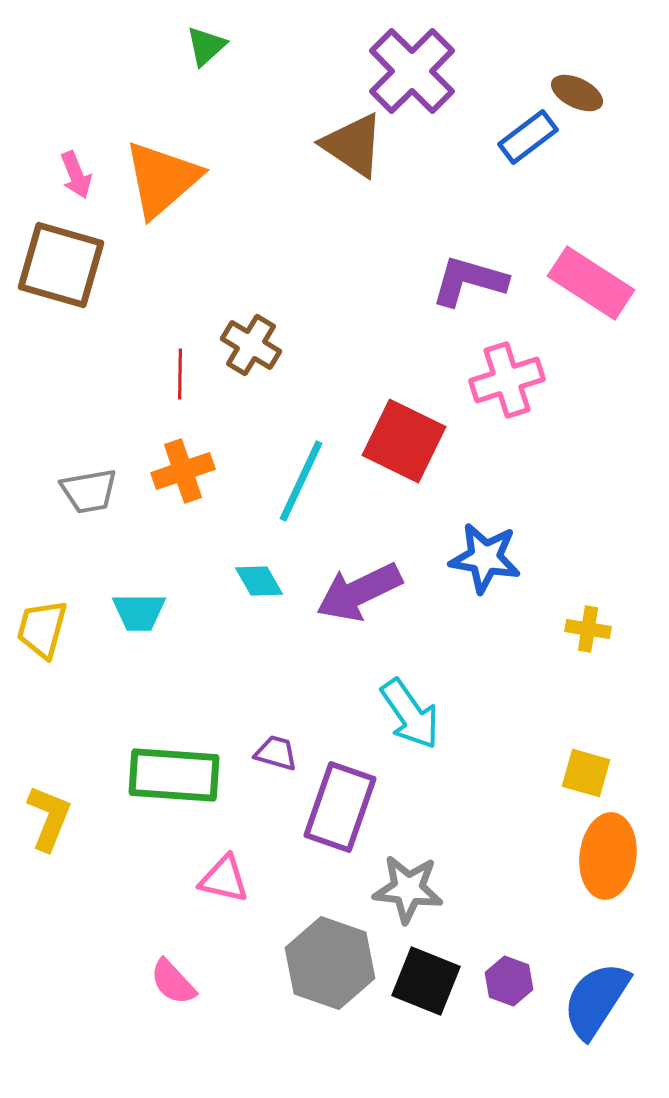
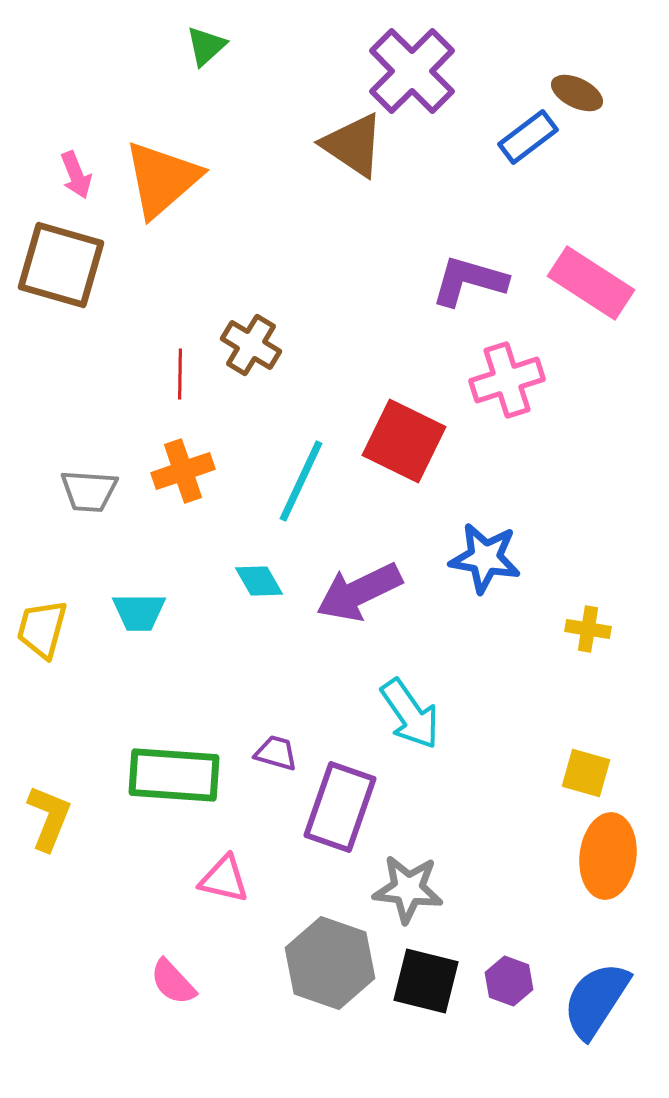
gray trapezoid: rotated 14 degrees clockwise
black square: rotated 8 degrees counterclockwise
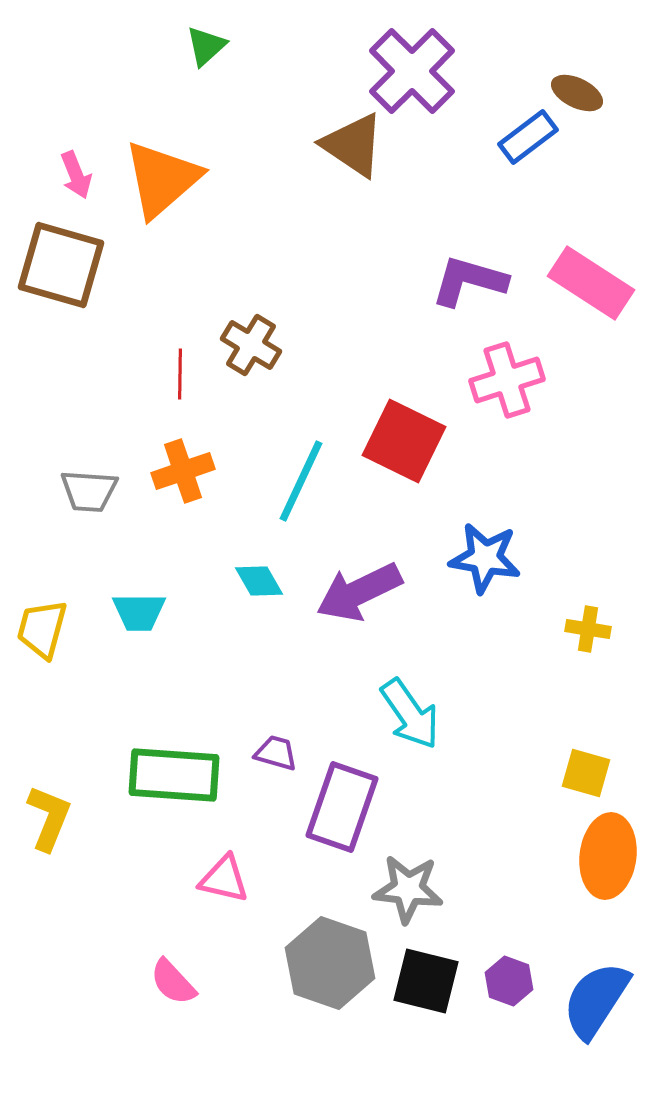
purple rectangle: moved 2 px right
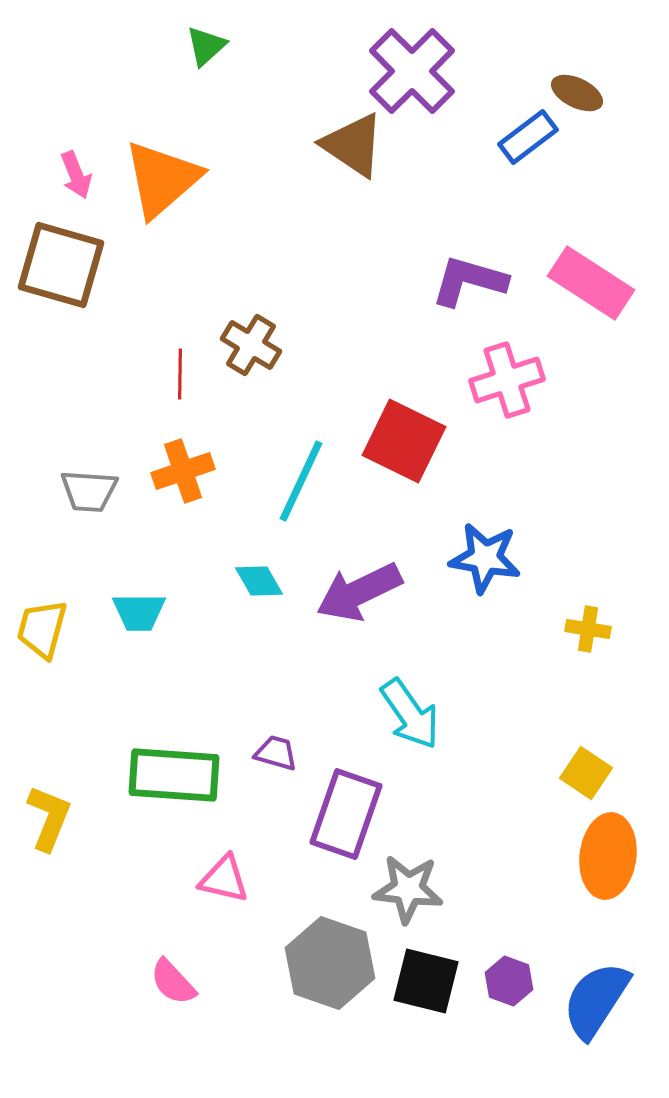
yellow square: rotated 18 degrees clockwise
purple rectangle: moved 4 px right, 7 px down
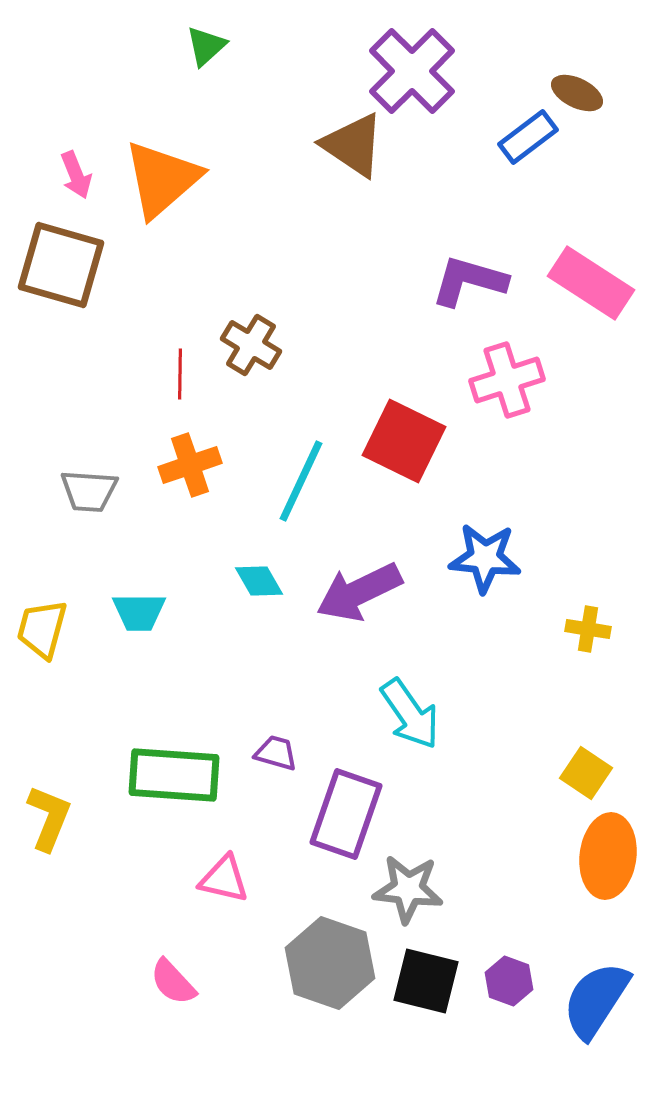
orange cross: moved 7 px right, 6 px up
blue star: rotated 4 degrees counterclockwise
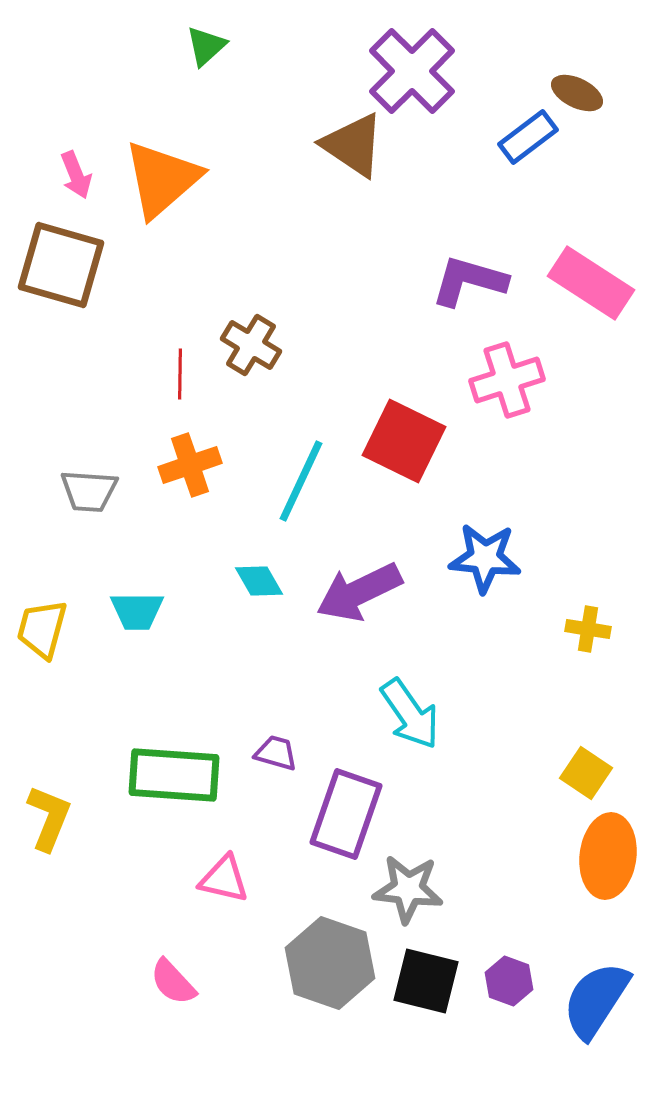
cyan trapezoid: moved 2 px left, 1 px up
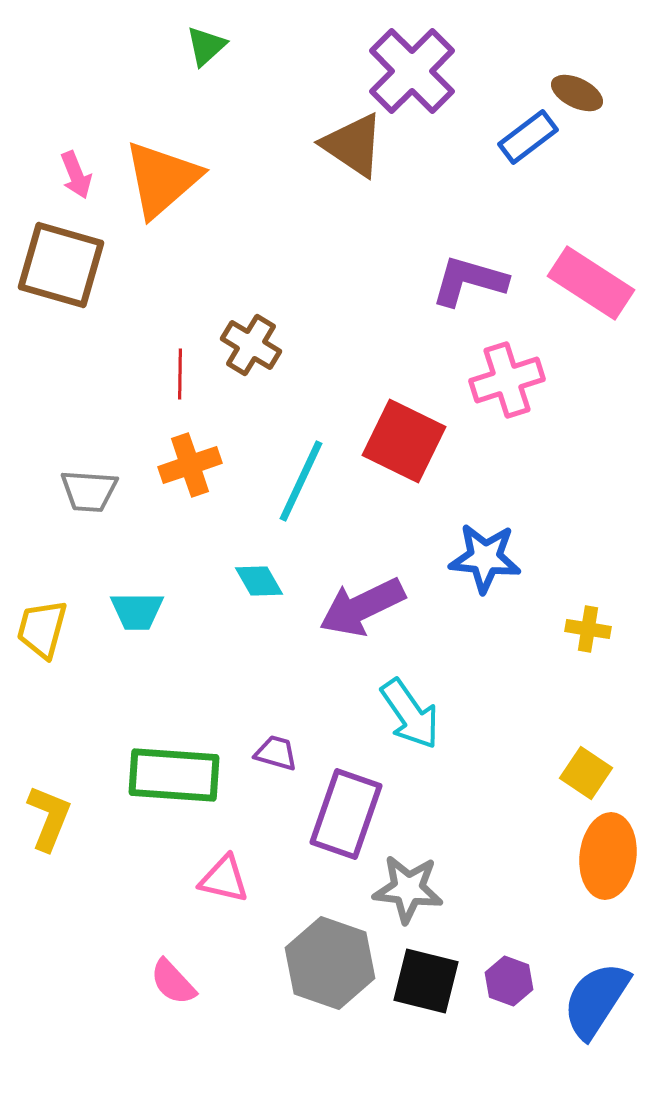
purple arrow: moved 3 px right, 15 px down
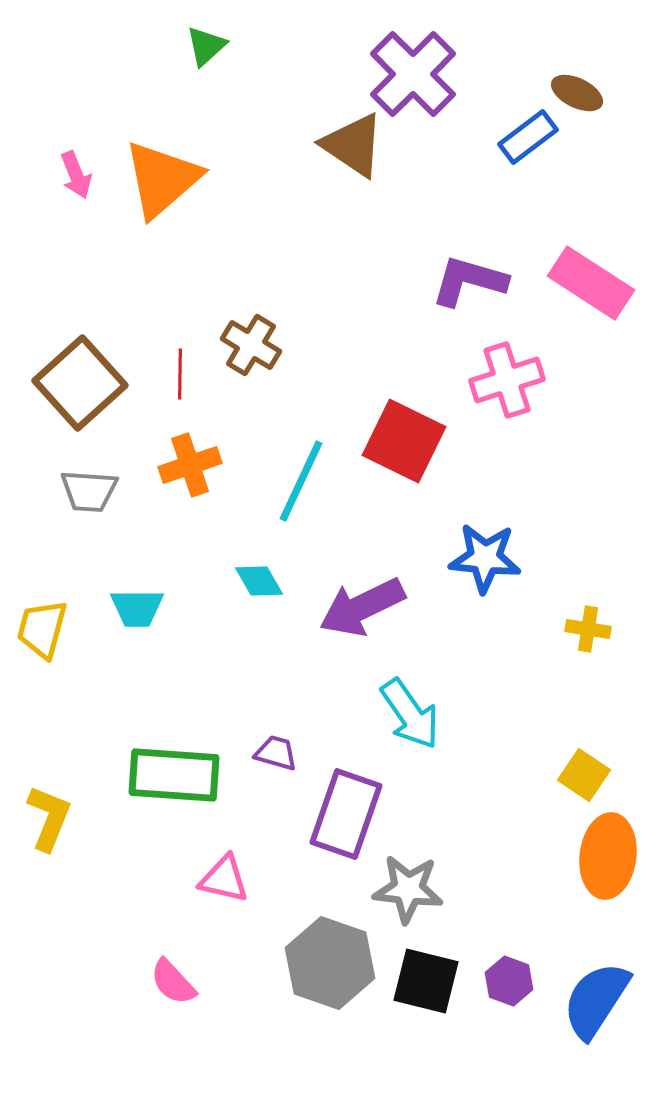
purple cross: moved 1 px right, 3 px down
brown square: moved 19 px right, 118 px down; rotated 32 degrees clockwise
cyan trapezoid: moved 3 px up
yellow square: moved 2 px left, 2 px down
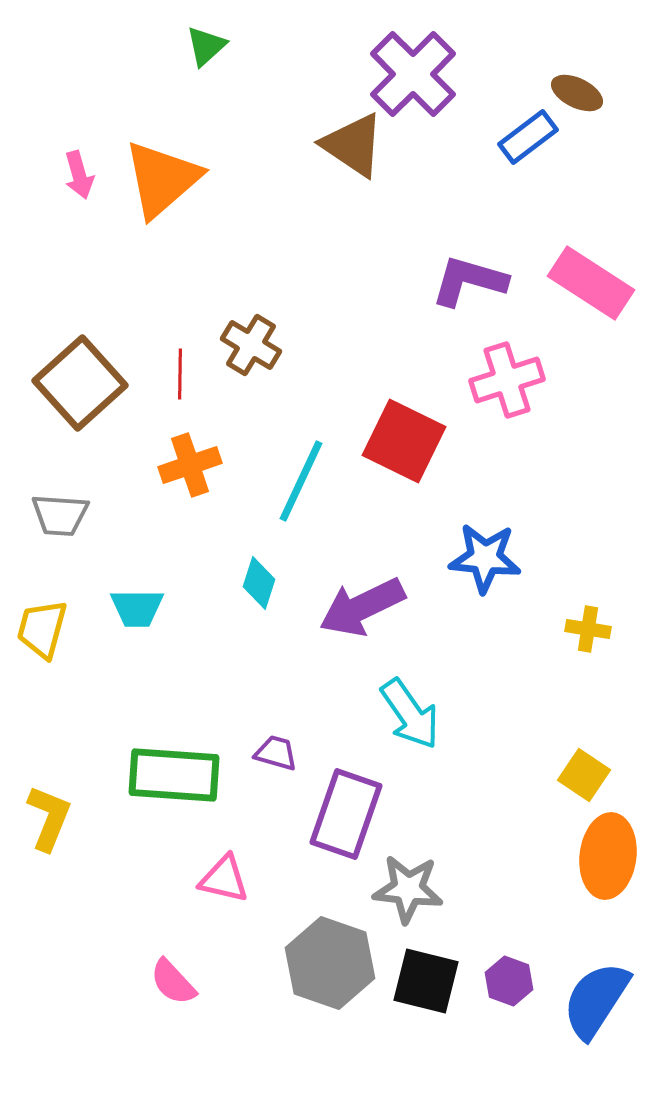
pink arrow: moved 3 px right; rotated 6 degrees clockwise
gray trapezoid: moved 29 px left, 24 px down
cyan diamond: moved 2 px down; rotated 48 degrees clockwise
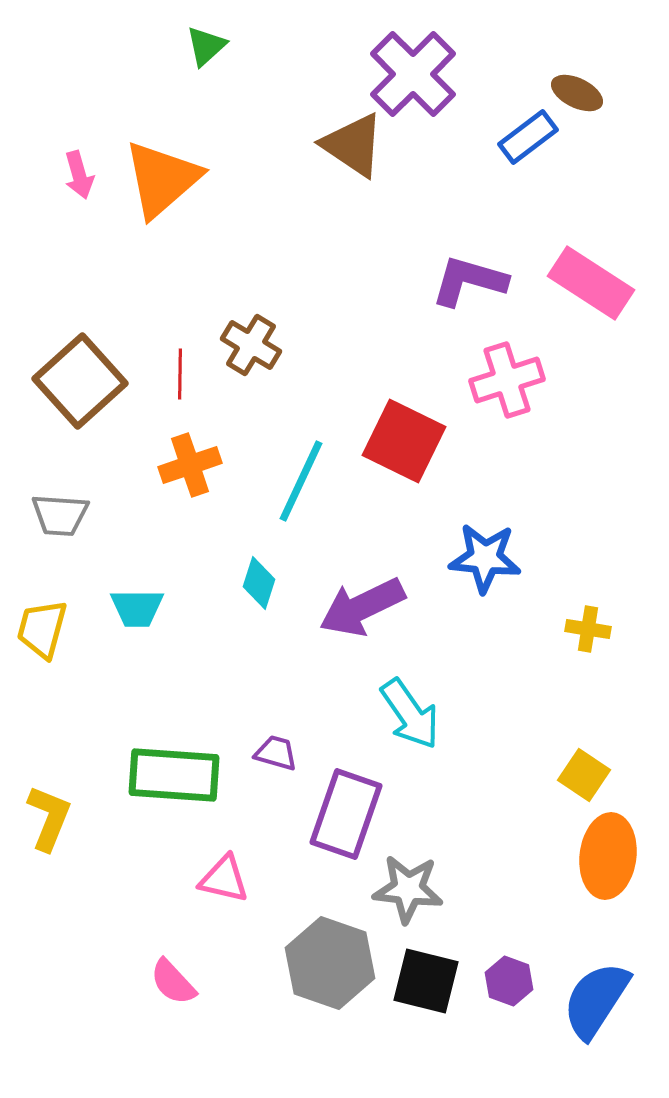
brown square: moved 2 px up
